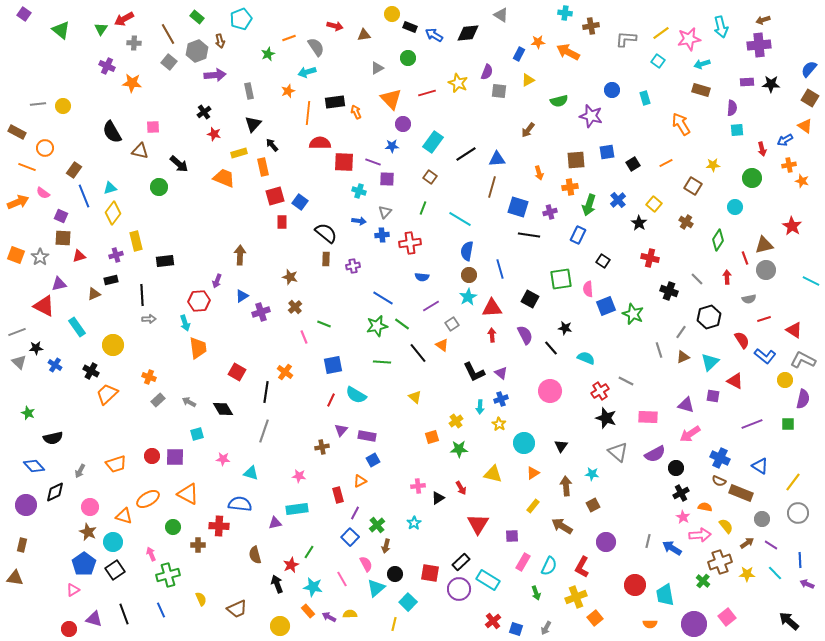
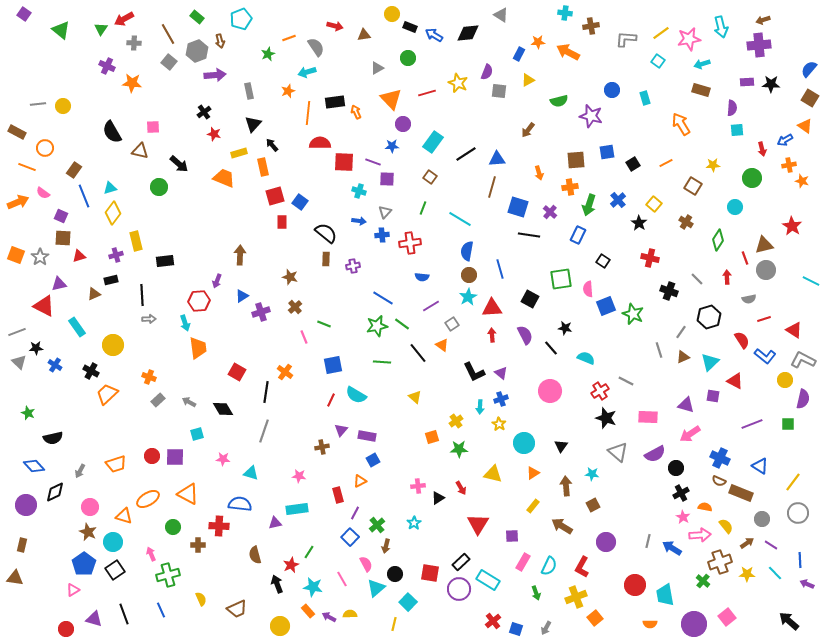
purple cross at (550, 212): rotated 32 degrees counterclockwise
red circle at (69, 629): moved 3 px left
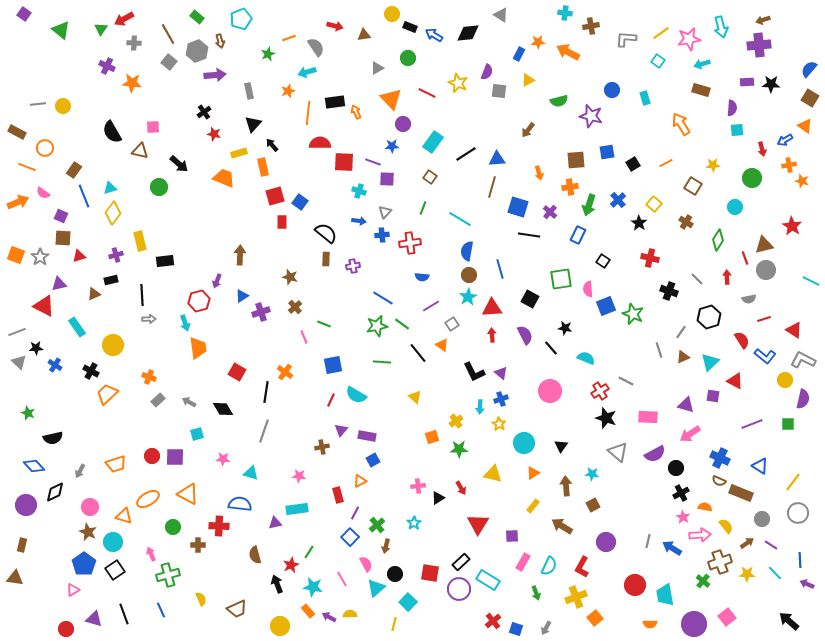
red line at (427, 93): rotated 42 degrees clockwise
yellow rectangle at (136, 241): moved 4 px right
red hexagon at (199, 301): rotated 10 degrees counterclockwise
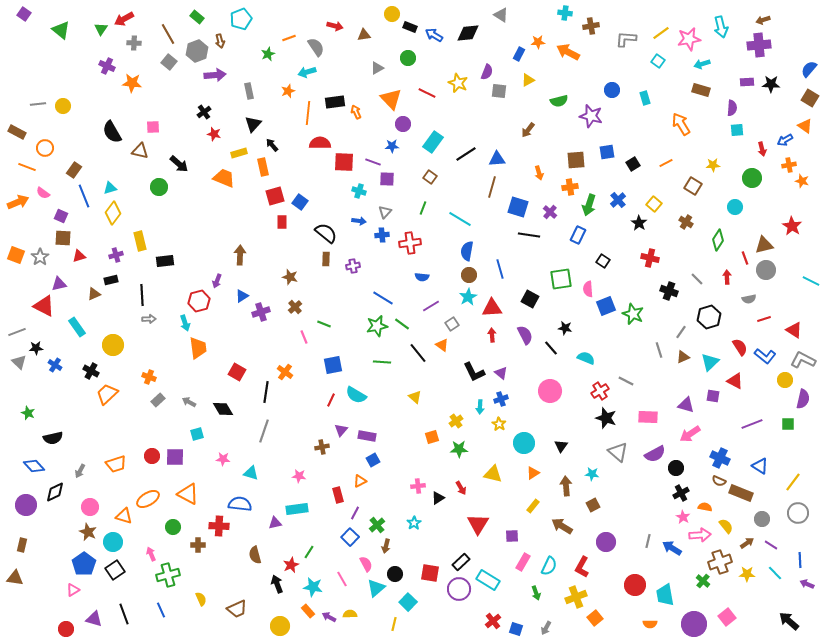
red semicircle at (742, 340): moved 2 px left, 7 px down
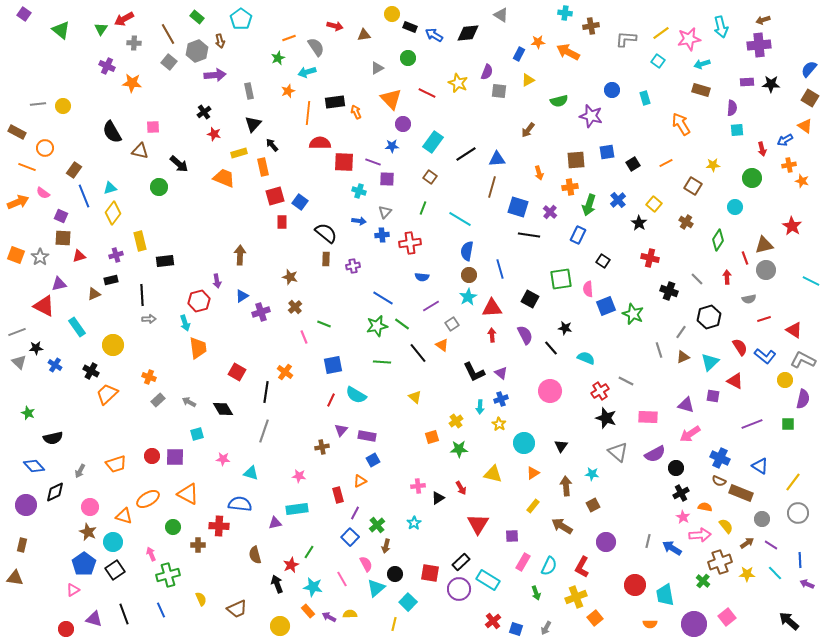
cyan pentagon at (241, 19): rotated 15 degrees counterclockwise
green star at (268, 54): moved 10 px right, 4 px down
purple arrow at (217, 281): rotated 32 degrees counterclockwise
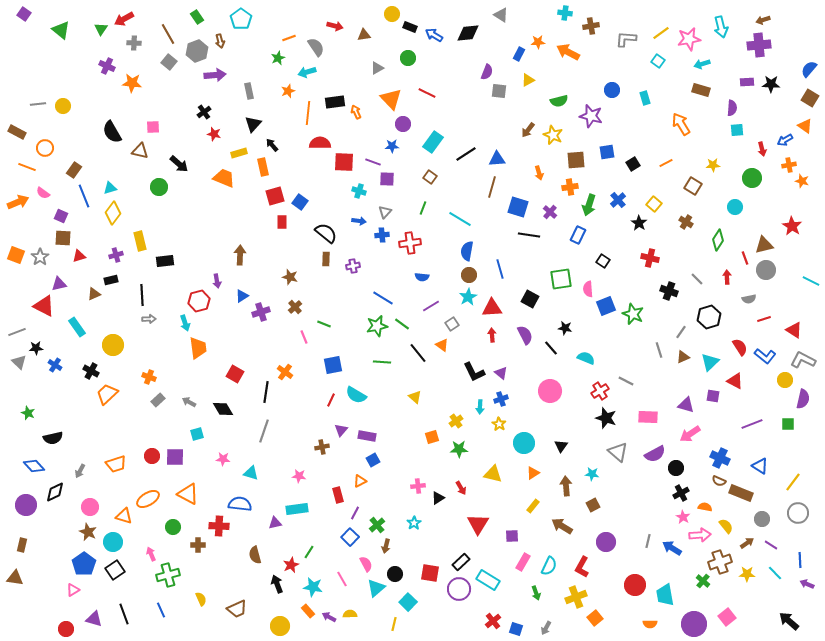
green rectangle at (197, 17): rotated 16 degrees clockwise
yellow star at (458, 83): moved 95 px right, 52 px down
red square at (237, 372): moved 2 px left, 2 px down
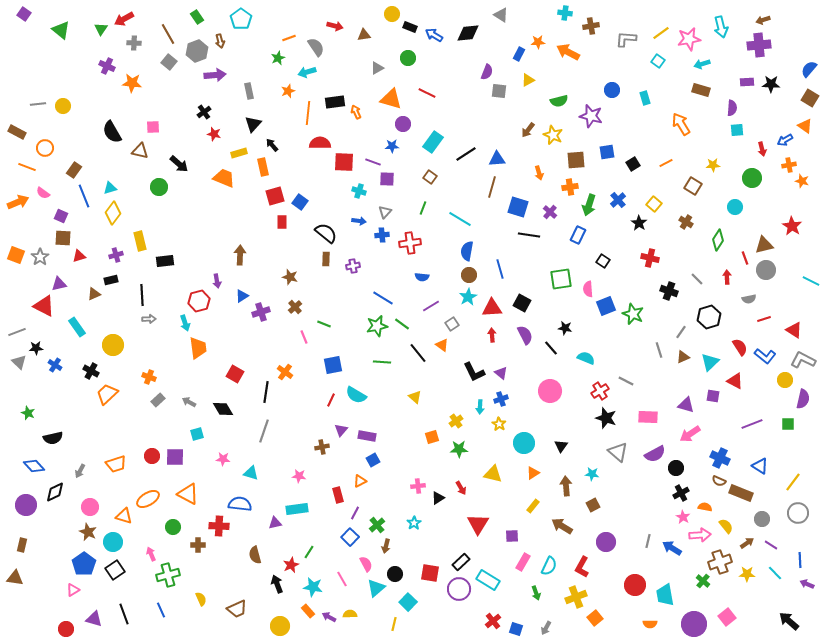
orange triangle at (391, 99): rotated 30 degrees counterclockwise
black square at (530, 299): moved 8 px left, 4 px down
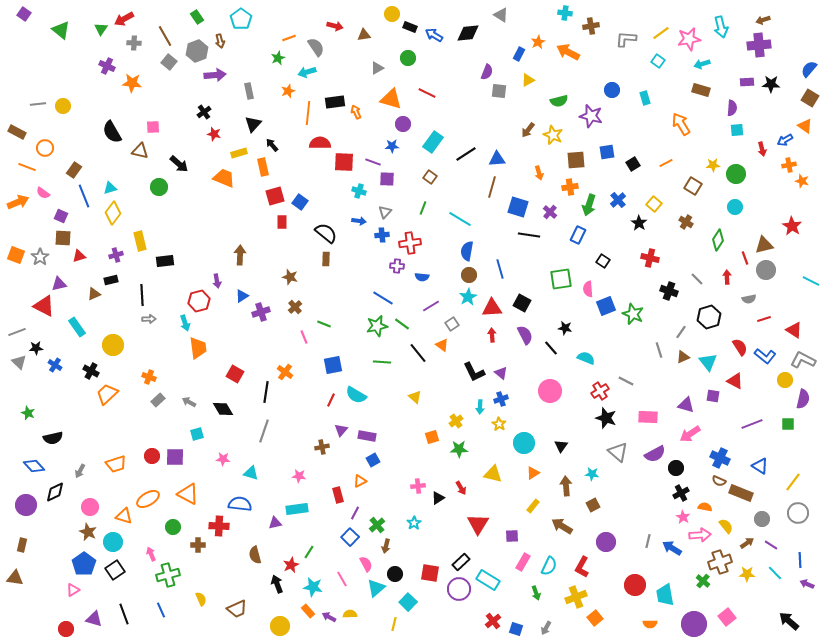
brown line at (168, 34): moved 3 px left, 2 px down
orange star at (538, 42): rotated 24 degrees counterclockwise
green circle at (752, 178): moved 16 px left, 4 px up
purple cross at (353, 266): moved 44 px right; rotated 16 degrees clockwise
cyan triangle at (710, 362): moved 2 px left; rotated 24 degrees counterclockwise
